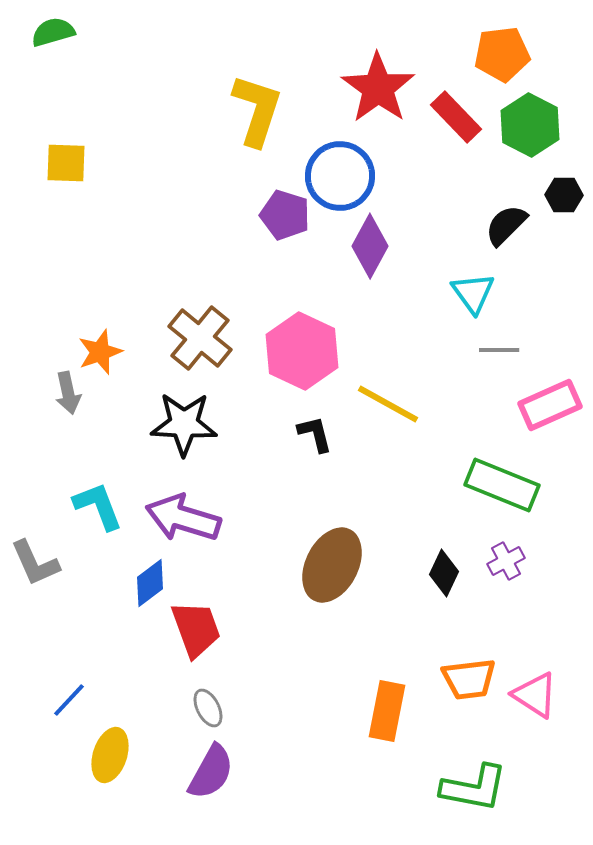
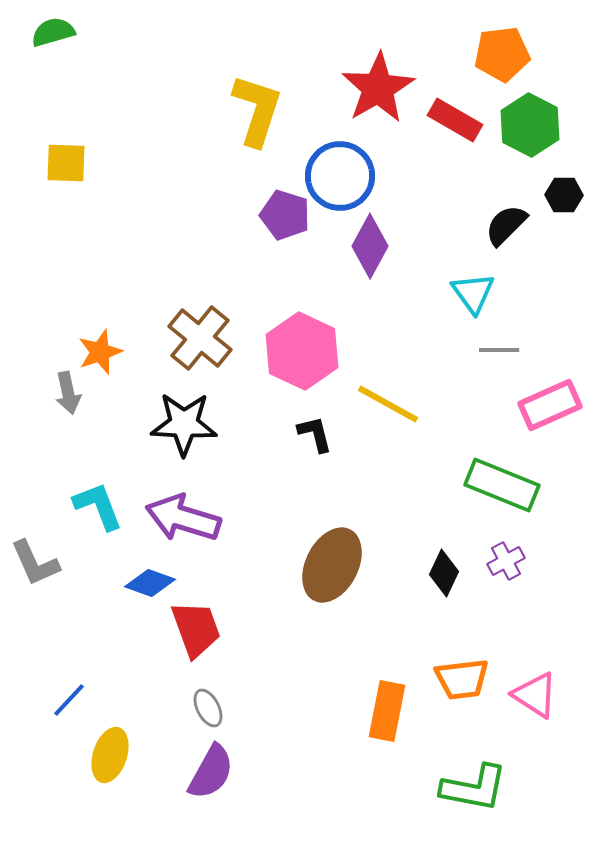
red star: rotated 6 degrees clockwise
red rectangle: moved 1 px left, 3 px down; rotated 16 degrees counterclockwise
blue diamond: rotated 57 degrees clockwise
orange trapezoid: moved 7 px left
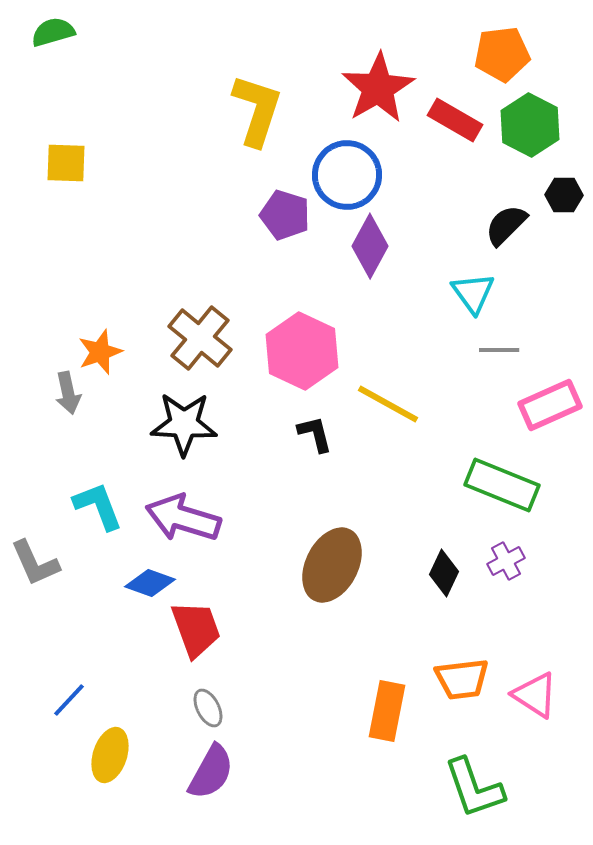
blue circle: moved 7 px right, 1 px up
green L-shape: rotated 60 degrees clockwise
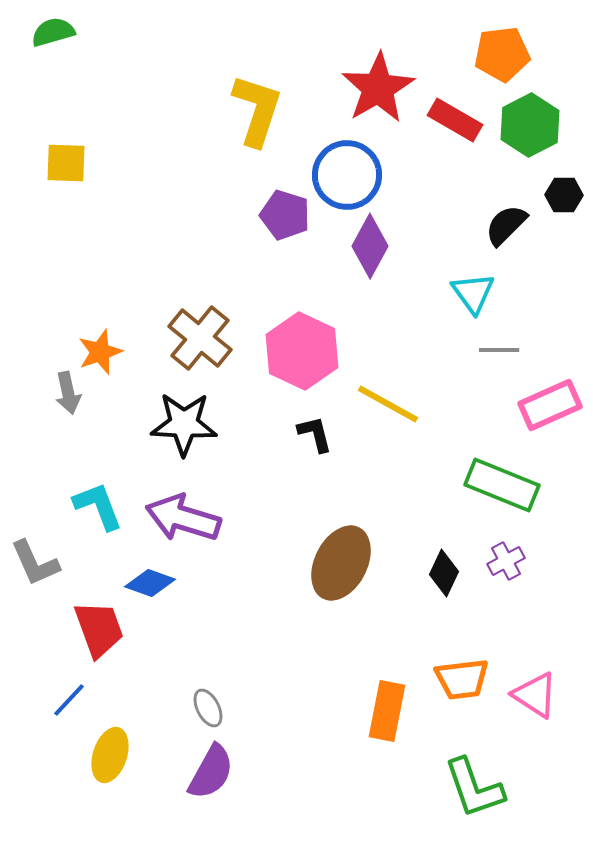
green hexagon: rotated 6 degrees clockwise
brown ellipse: moved 9 px right, 2 px up
red trapezoid: moved 97 px left
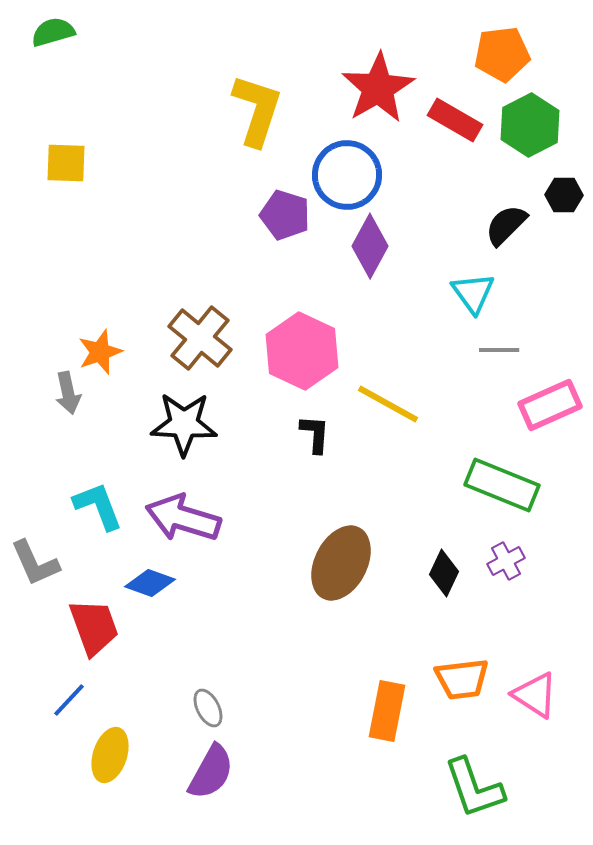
black L-shape: rotated 18 degrees clockwise
red trapezoid: moved 5 px left, 2 px up
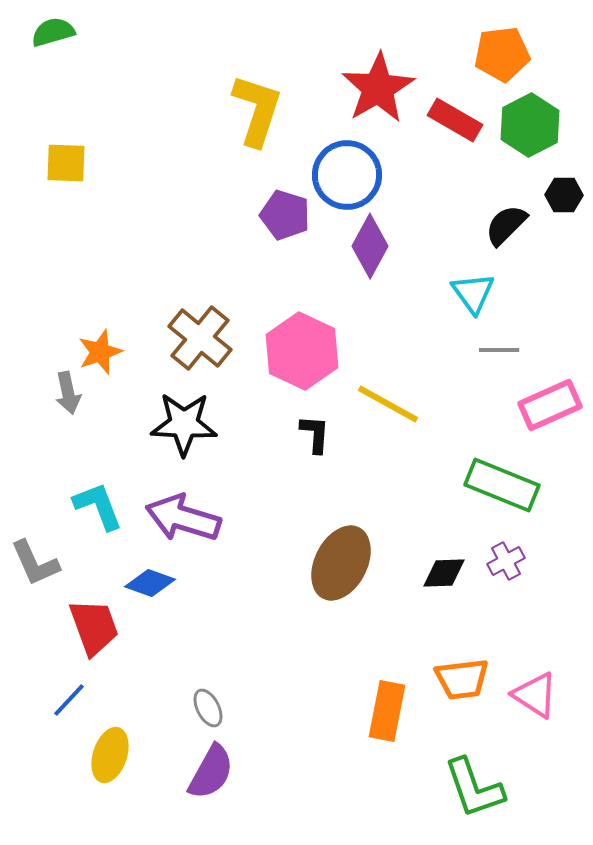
black diamond: rotated 63 degrees clockwise
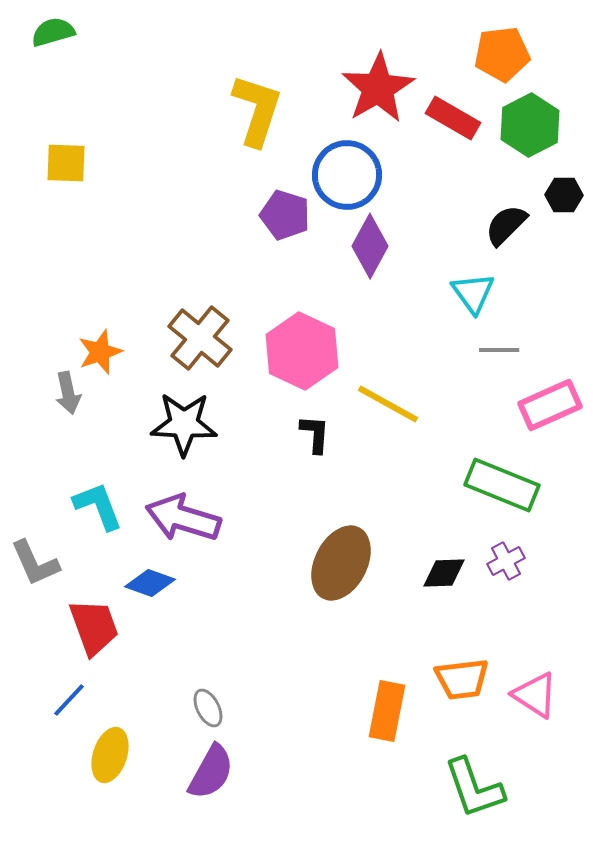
red rectangle: moved 2 px left, 2 px up
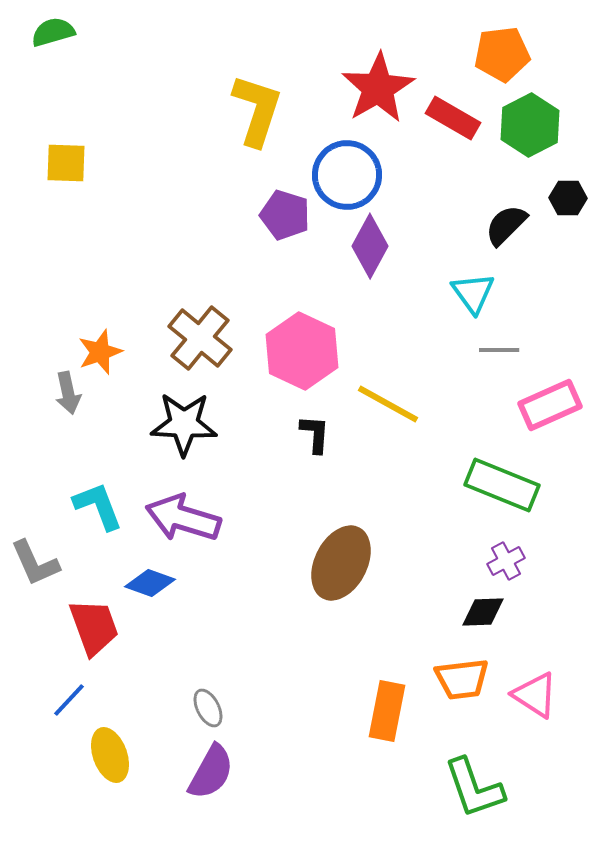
black hexagon: moved 4 px right, 3 px down
black diamond: moved 39 px right, 39 px down
yellow ellipse: rotated 38 degrees counterclockwise
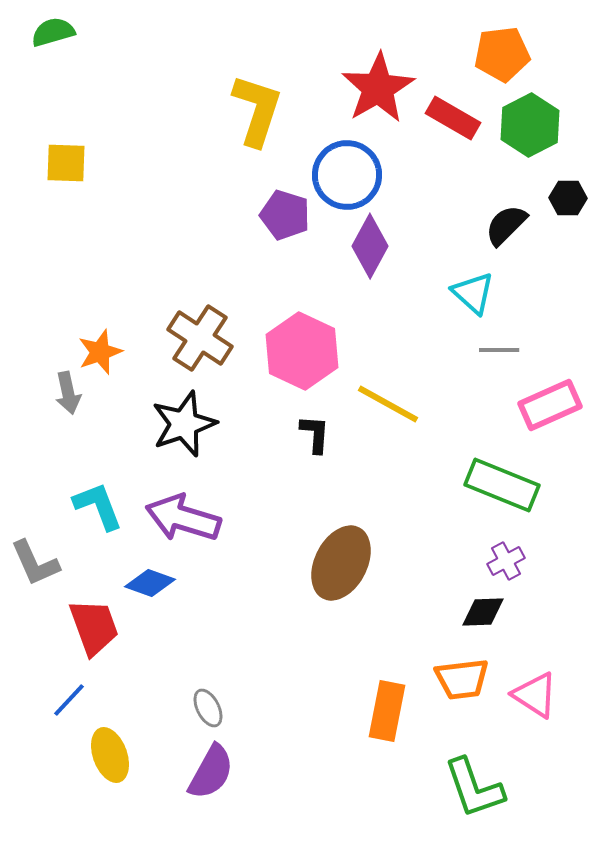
cyan triangle: rotated 12 degrees counterclockwise
brown cross: rotated 6 degrees counterclockwise
black star: rotated 22 degrees counterclockwise
